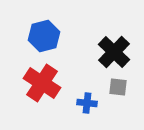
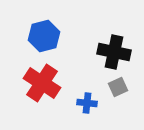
black cross: rotated 32 degrees counterclockwise
gray square: rotated 30 degrees counterclockwise
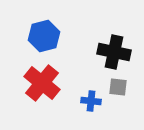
red cross: rotated 6 degrees clockwise
gray square: rotated 30 degrees clockwise
blue cross: moved 4 px right, 2 px up
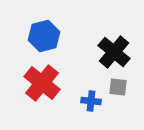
black cross: rotated 28 degrees clockwise
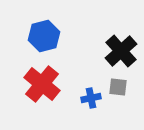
black cross: moved 7 px right, 1 px up; rotated 8 degrees clockwise
red cross: moved 1 px down
blue cross: moved 3 px up; rotated 18 degrees counterclockwise
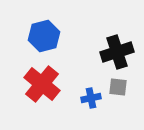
black cross: moved 4 px left, 1 px down; rotated 24 degrees clockwise
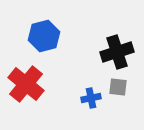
red cross: moved 16 px left
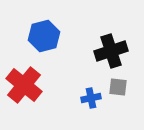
black cross: moved 6 px left, 1 px up
red cross: moved 2 px left, 1 px down
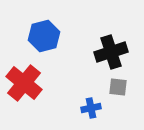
black cross: moved 1 px down
red cross: moved 2 px up
blue cross: moved 10 px down
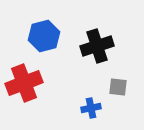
black cross: moved 14 px left, 6 px up
red cross: rotated 30 degrees clockwise
